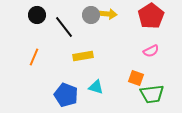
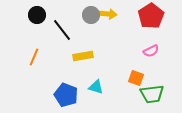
black line: moved 2 px left, 3 px down
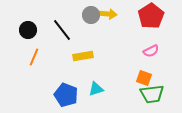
black circle: moved 9 px left, 15 px down
orange square: moved 8 px right
cyan triangle: moved 2 px down; rotated 35 degrees counterclockwise
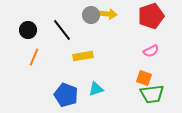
red pentagon: rotated 15 degrees clockwise
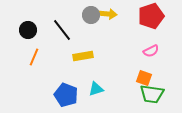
green trapezoid: rotated 15 degrees clockwise
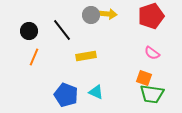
black circle: moved 1 px right, 1 px down
pink semicircle: moved 1 px right, 2 px down; rotated 63 degrees clockwise
yellow rectangle: moved 3 px right
cyan triangle: moved 3 px down; rotated 42 degrees clockwise
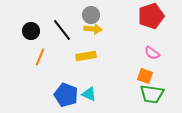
yellow arrow: moved 15 px left, 15 px down
black circle: moved 2 px right
orange line: moved 6 px right
orange square: moved 1 px right, 2 px up
cyan triangle: moved 7 px left, 2 px down
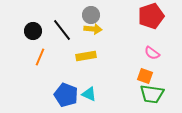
black circle: moved 2 px right
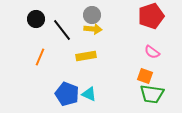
gray circle: moved 1 px right
black circle: moved 3 px right, 12 px up
pink semicircle: moved 1 px up
blue pentagon: moved 1 px right, 1 px up
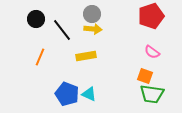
gray circle: moved 1 px up
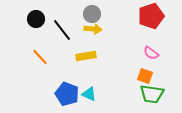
pink semicircle: moved 1 px left, 1 px down
orange line: rotated 66 degrees counterclockwise
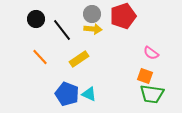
red pentagon: moved 28 px left
yellow rectangle: moved 7 px left, 3 px down; rotated 24 degrees counterclockwise
